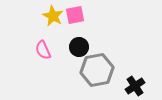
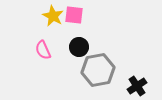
pink square: moved 1 px left; rotated 18 degrees clockwise
gray hexagon: moved 1 px right
black cross: moved 2 px right
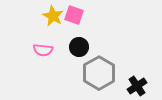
pink square: rotated 12 degrees clockwise
pink semicircle: rotated 60 degrees counterclockwise
gray hexagon: moved 1 px right, 3 px down; rotated 20 degrees counterclockwise
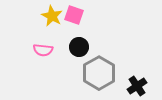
yellow star: moved 1 px left
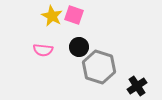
gray hexagon: moved 6 px up; rotated 12 degrees counterclockwise
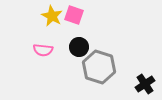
black cross: moved 8 px right, 2 px up
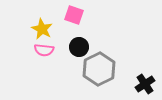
yellow star: moved 10 px left, 13 px down
pink semicircle: moved 1 px right
gray hexagon: moved 2 px down; rotated 16 degrees clockwise
